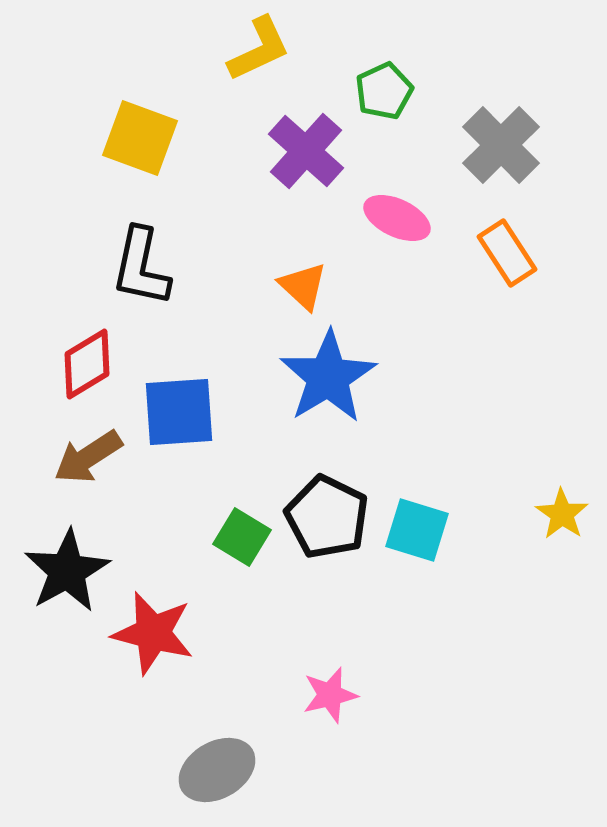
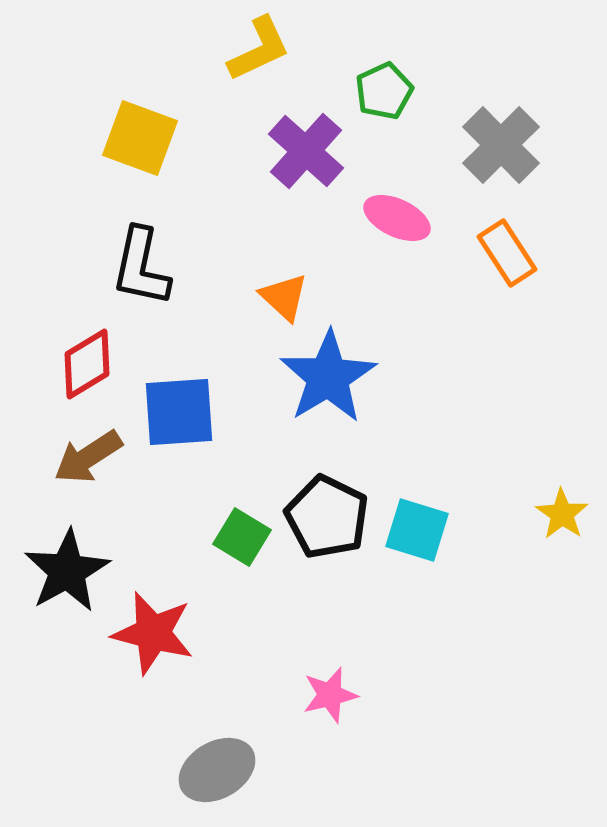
orange triangle: moved 19 px left, 11 px down
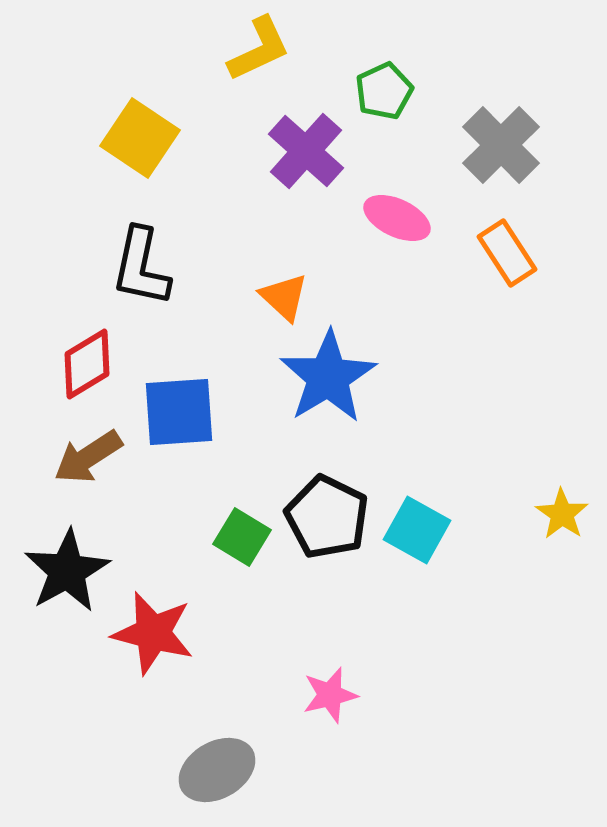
yellow square: rotated 14 degrees clockwise
cyan square: rotated 12 degrees clockwise
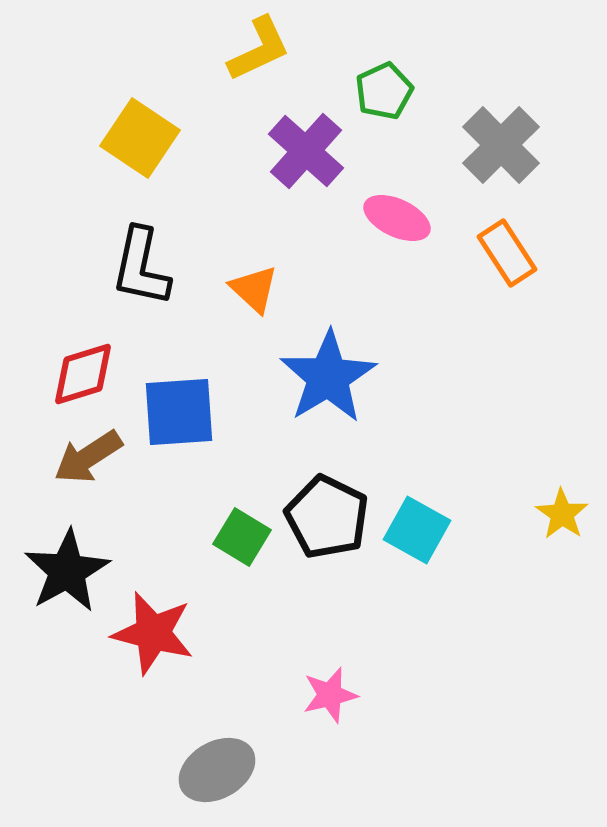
orange triangle: moved 30 px left, 8 px up
red diamond: moved 4 px left, 10 px down; rotated 14 degrees clockwise
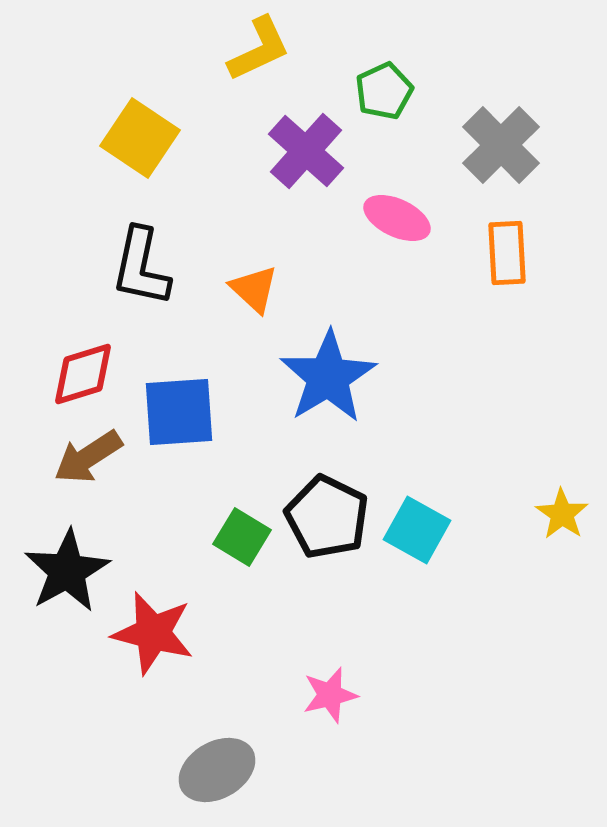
orange rectangle: rotated 30 degrees clockwise
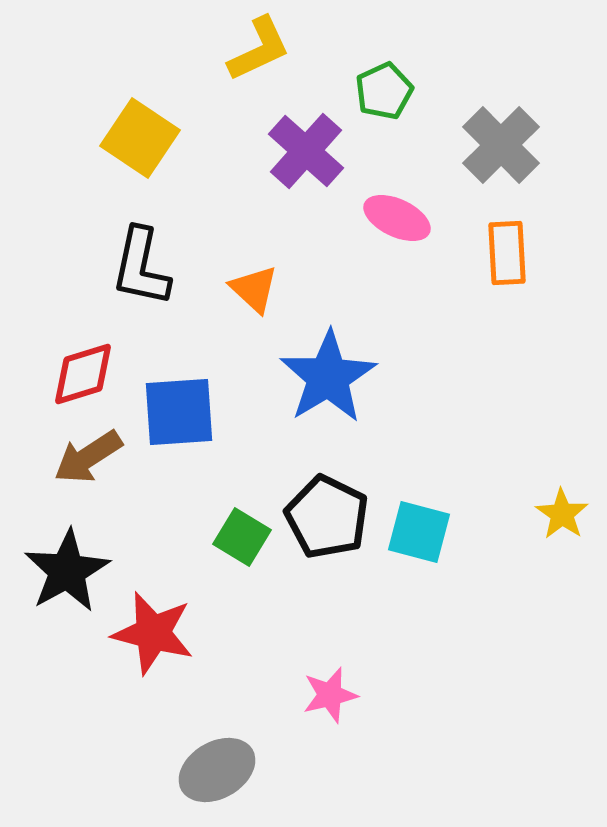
cyan square: moved 2 px right, 2 px down; rotated 14 degrees counterclockwise
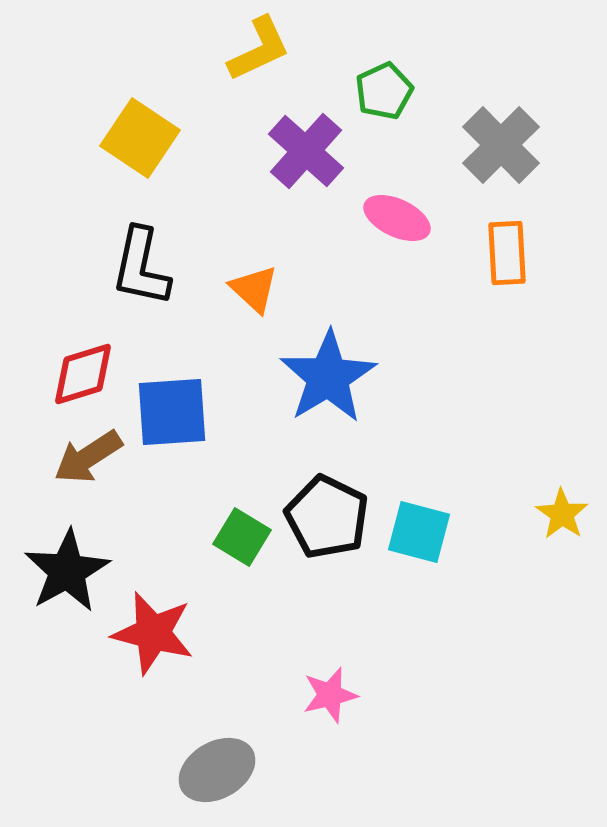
blue square: moved 7 px left
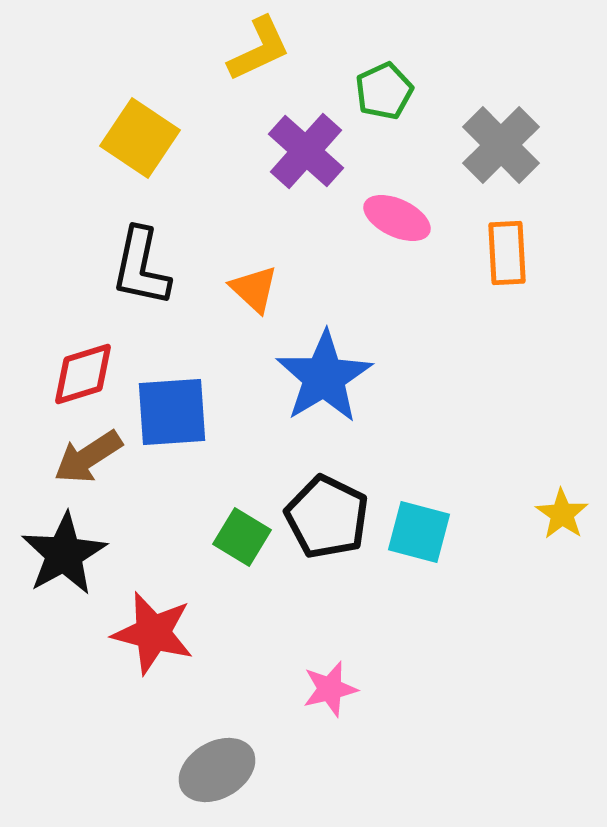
blue star: moved 4 px left
black star: moved 3 px left, 17 px up
pink star: moved 6 px up
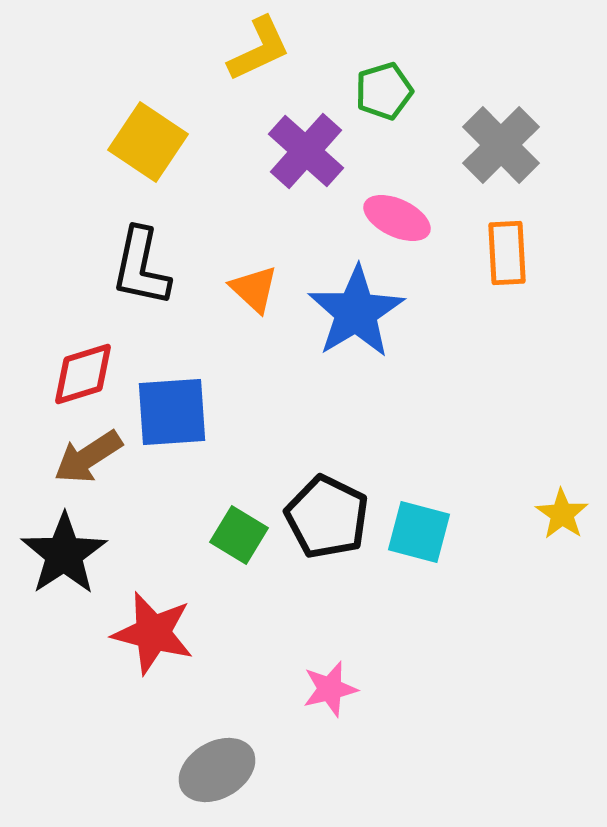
green pentagon: rotated 8 degrees clockwise
yellow square: moved 8 px right, 4 px down
blue star: moved 32 px right, 65 px up
green square: moved 3 px left, 2 px up
black star: rotated 4 degrees counterclockwise
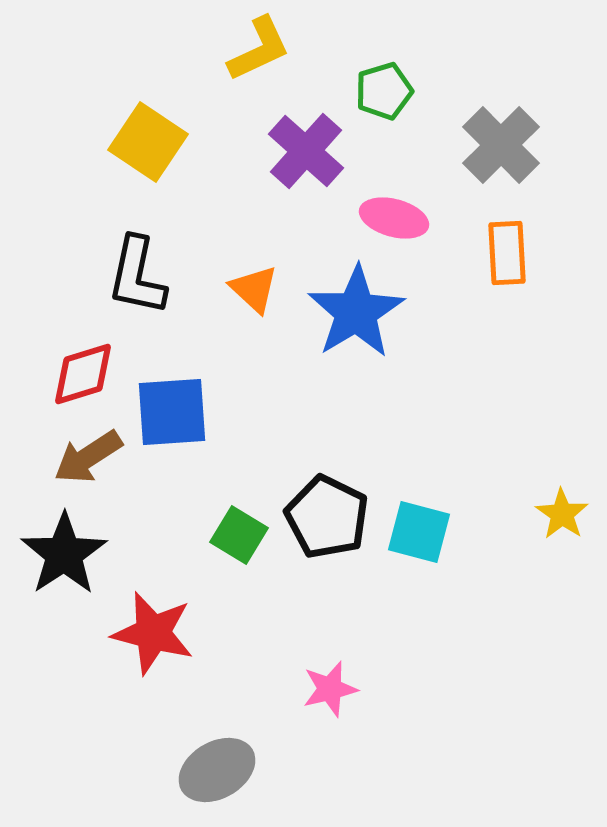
pink ellipse: moved 3 px left; rotated 10 degrees counterclockwise
black L-shape: moved 4 px left, 9 px down
